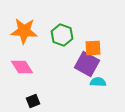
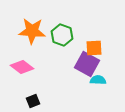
orange star: moved 8 px right
orange square: moved 1 px right
pink diamond: rotated 20 degrees counterclockwise
cyan semicircle: moved 2 px up
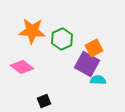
green hexagon: moved 4 px down; rotated 15 degrees clockwise
orange square: rotated 24 degrees counterclockwise
black square: moved 11 px right
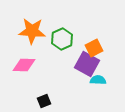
pink diamond: moved 2 px right, 2 px up; rotated 35 degrees counterclockwise
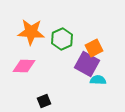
orange star: moved 1 px left, 1 px down
pink diamond: moved 1 px down
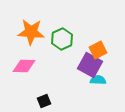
orange square: moved 4 px right, 2 px down
purple square: moved 3 px right, 1 px down
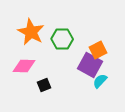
orange star: rotated 24 degrees clockwise
green hexagon: rotated 25 degrees clockwise
cyan semicircle: moved 2 px right, 1 px down; rotated 49 degrees counterclockwise
black square: moved 16 px up
